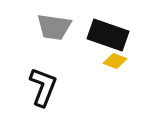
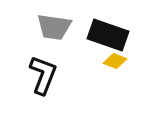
black L-shape: moved 12 px up
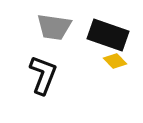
yellow diamond: rotated 25 degrees clockwise
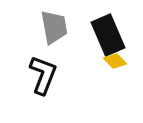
gray trapezoid: rotated 108 degrees counterclockwise
black rectangle: rotated 48 degrees clockwise
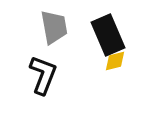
yellow diamond: rotated 60 degrees counterclockwise
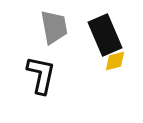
black rectangle: moved 3 px left
black L-shape: moved 2 px left; rotated 9 degrees counterclockwise
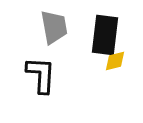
black rectangle: rotated 30 degrees clockwise
black L-shape: rotated 9 degrees counterclockwise
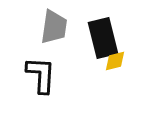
gray trapezoid: rotated 18 degrees clockwise
black rectangle: moved 2 px left, 3 px down; rotated 21 degrees counterclockwise
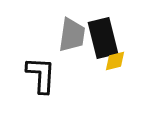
gray trapezoid: moved 18 px right, 8 px down
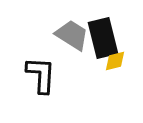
gray trapezoid: rotated 66 degrees counterclockwise
